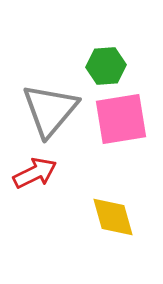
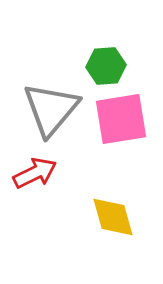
gray triangle: moved 1 px right, 1 px up
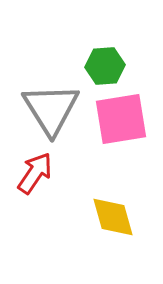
green hexagon: moved 1 px left
gray triangle: rotated 12 degrees counterclockwise
red arrow: rotated 30 degrees counterclockwise
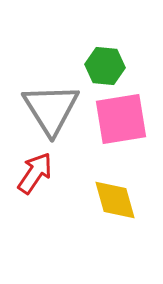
green hexagon: rotated 9 degrees clockwise
yellow diamond: moved 2 px right, 17 px up
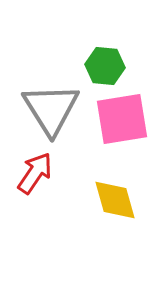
pink square: moved 1 px right
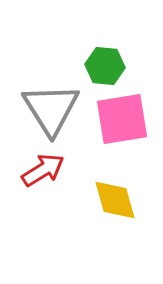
red arrow: moved 8 px right, 3 px up; rotated 24 degrees clockwise
